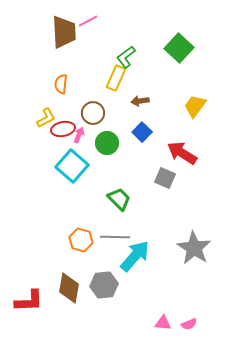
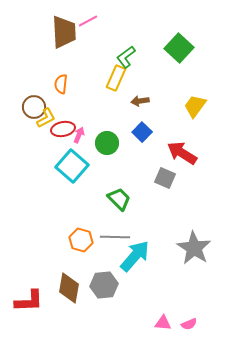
brown circle: moved 59 px left, 6 px up
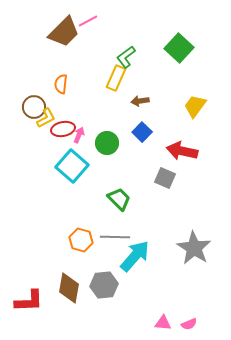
brown trapezoid: rotated 48 degrees clockwise
red arrow: moved 2 px up; rotated 20 degrees counterclockwise
